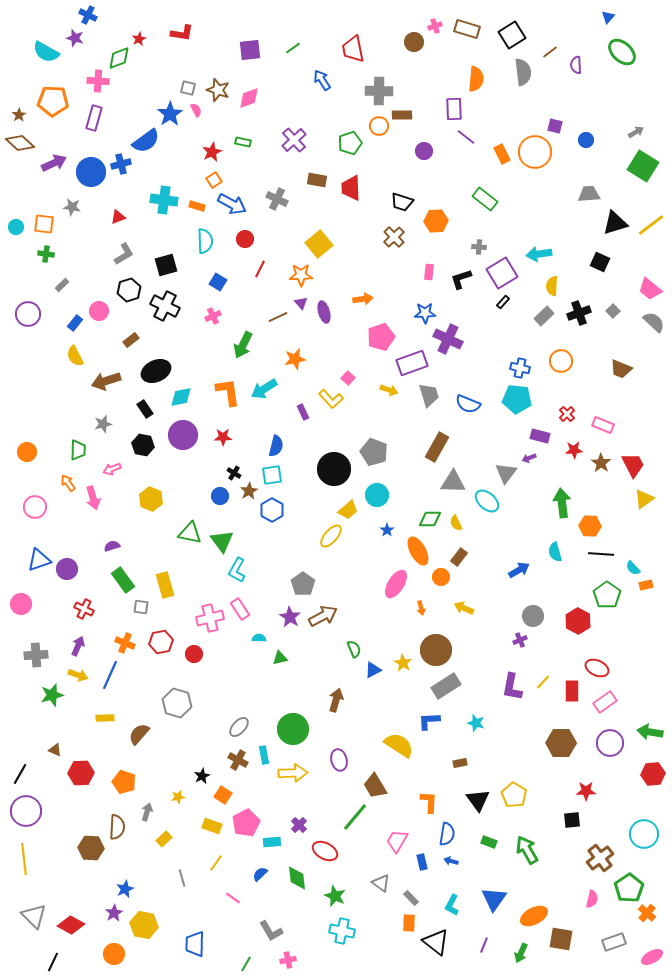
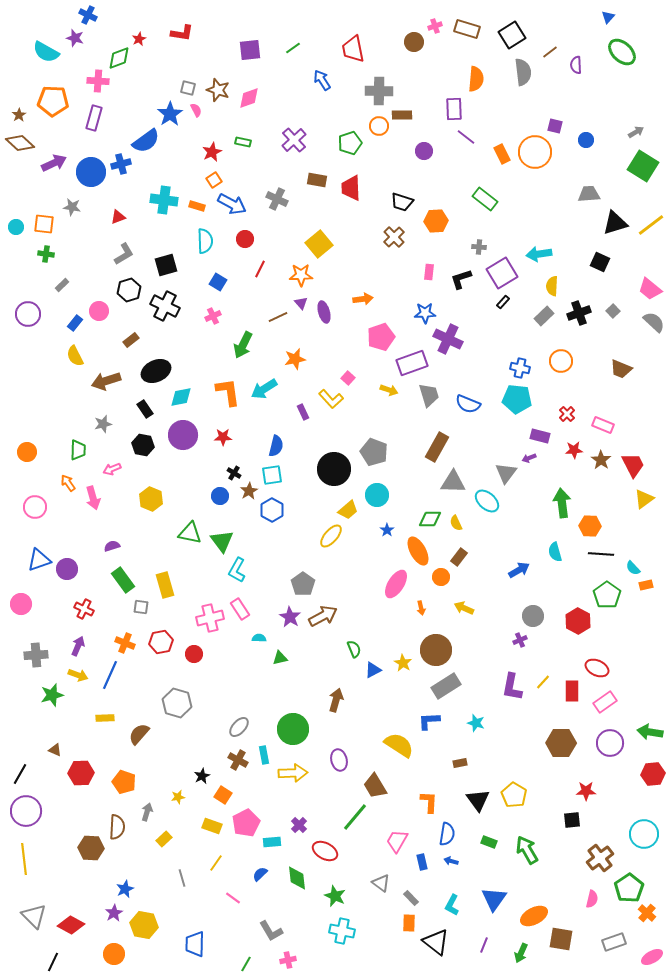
brown star at (601, 463): moved 3 px up
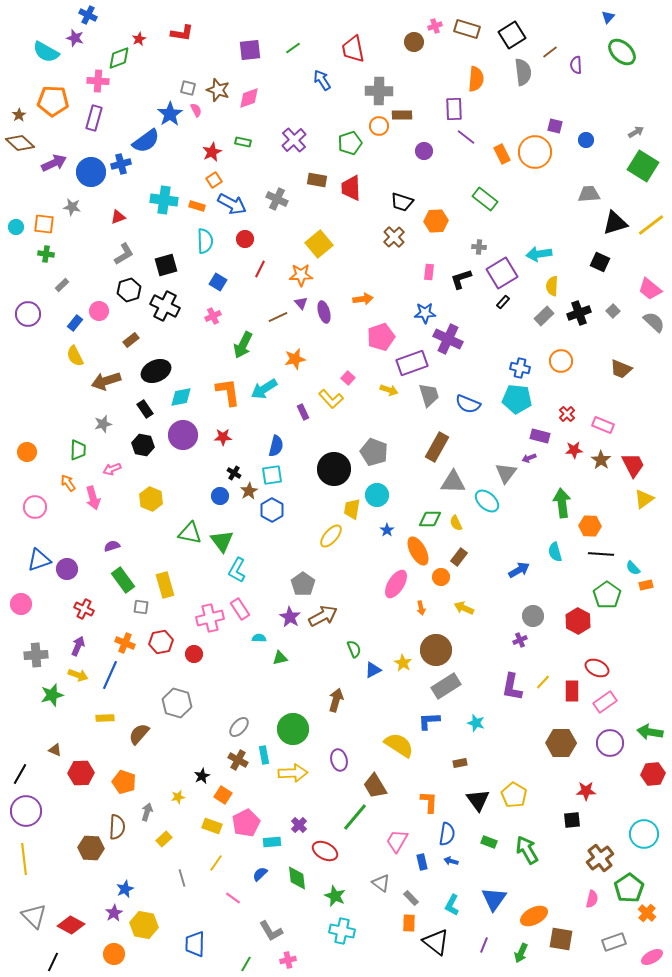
yellow trapezoid at (348, 510): moved 4 px right, 1 px up; rotated 140 degrees clockwise
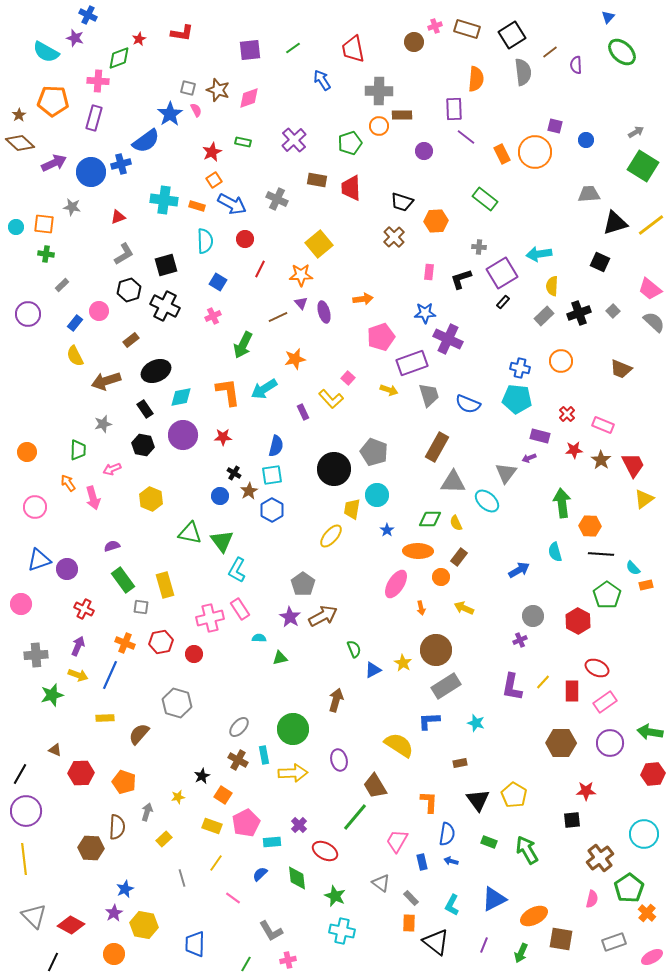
orange ellipse at (418, 551): rotated 60 degrees counterclockwise
blue triangle at (494, 899): rotated 28 degrees clockwise
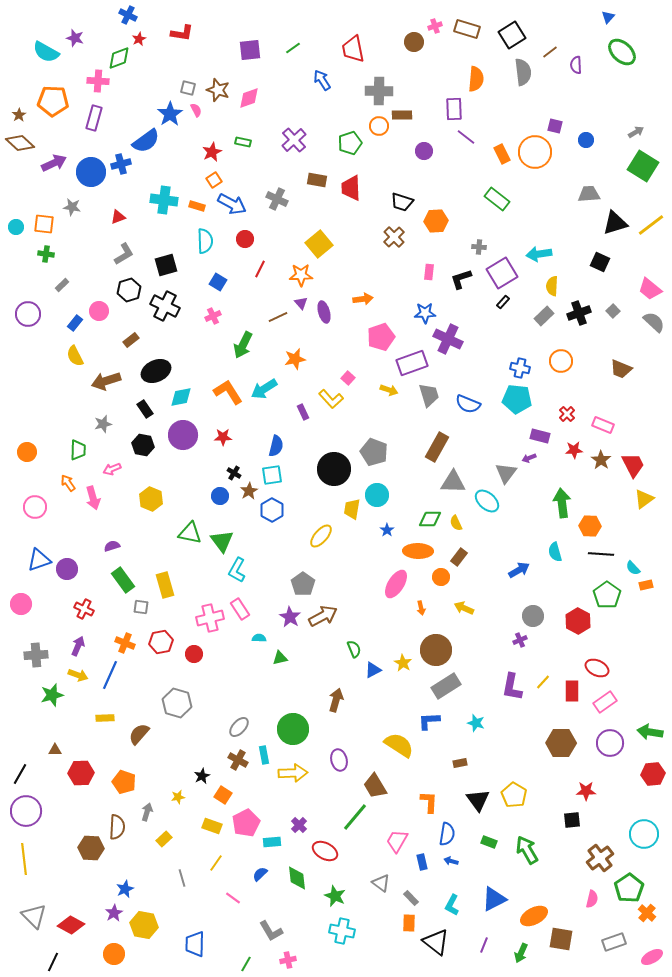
blue cross at (88, 15): moved 40 px right
green rectangle at (485, 199): moved 12 px right
orange L-shape at (228, 392): rotated 24 degrees counterclockwise
yellow ellipse at (331, 536): moved 10 px left
brown triangle at (55, 750): rotated 24 degrees counterclockwise
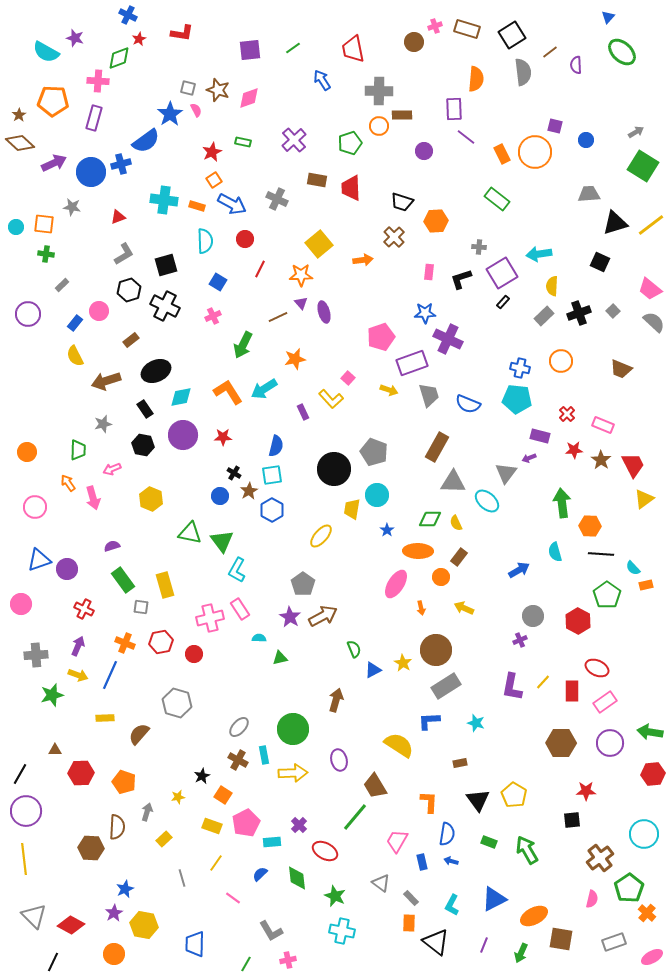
orange arrow at (363, 299): moved 39 px up
